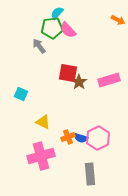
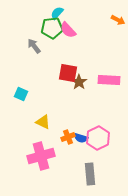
gray arrow: moved 5 px left
pink rectangle: rotated 20 degrees clockwise
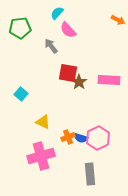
green pentagon: moved 32 px left
gray arrow: moved 17 px right
cyan square: rotated 16 degrees clockwise
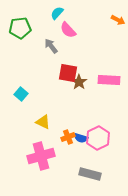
gray rectangle: rotated 70 degrees counterclockwise
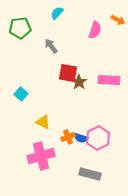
pink semicircle: moved 27 px right; rotated 120 degrees counterclockwise
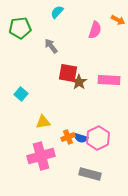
cyan semicircle: moved 1 px up
yellow triangle: rotated 35 degrees counterclockwise
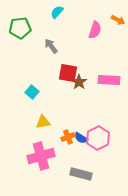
cyan square: moved 11 px right, 2 px up
blue semicircle: rotated 16 degrees clockwise
gray rectangle: moved 9 px left
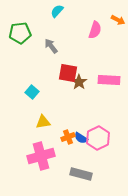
cyan semicircle: moved 1 px up
green pentagon: moved 5 px down
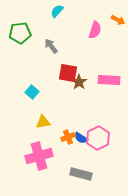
pink cross: moved 2 px left
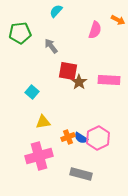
cyan semicircle: moved 1 px left
red square: moved 2 px up
